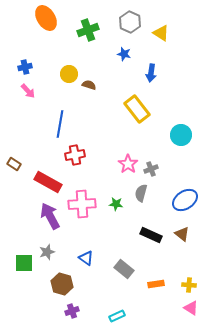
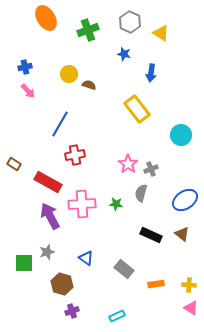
blue line: rotated 20 degrees clockwise
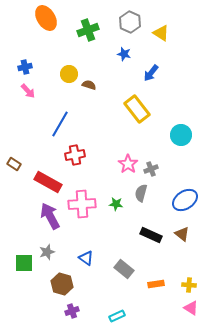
blue arrow: rotated 30 degrees clockwise
